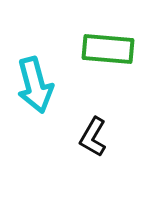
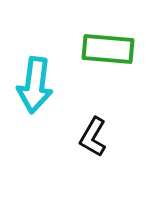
cyan arrow: rotated 22 degrees clockwise
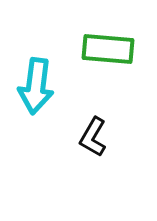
cyan arrow: moved 1 px right, 1 px down
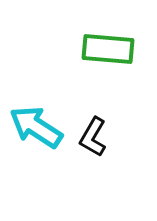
cyan arrow: moved 41 px down; rotated 116 degrees clockwise
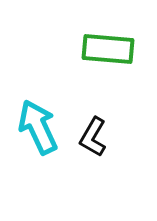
cyan arrow: moved 2 px right; rotated 32 degrees clockwise
